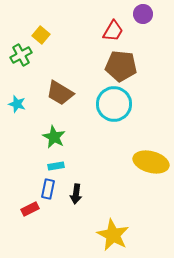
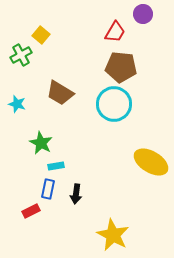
red trapezoid: moved 2 px right, 1 px down
brown pentagon: moved 1 px down
green star: moved 13 px left, 6 px down
yellow ellipse: rotated 16 degrees clockwise
red rectangle: moved 1 px right, 2 px down
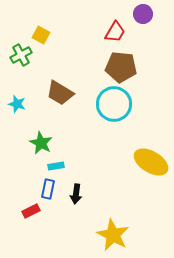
yellow square: rotated 12 degrees counterclockwise
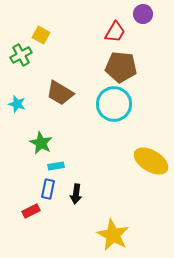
yellow ellipse: moved 1 px up
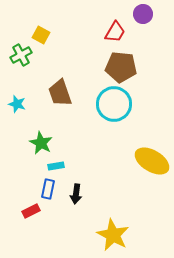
brown trapezoid: rotated 40 degrees clockwise
yellow ellipse: moved 1 px right
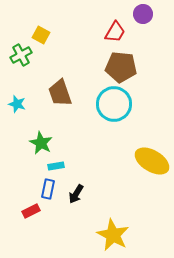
black arrow: rotated 24 degrees clockwise
